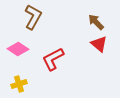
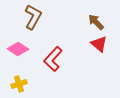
red L-shape: rotated 20 degrees counterclockwise
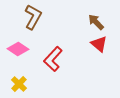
yellow cross: rotated 28 degrees counterclockwise
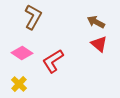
brown arrow: rotated 18 degrees counterclockwise
pink diamond: moved 4 px right, 4 px down
red L-shape: moved 2 px down; rotated 15 degrees clockwise
